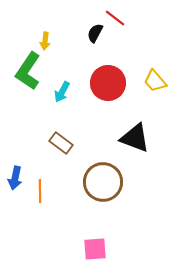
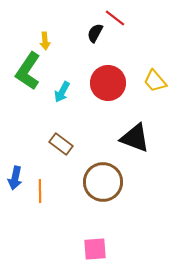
yellow arrow: rotated 12 degrees counterclockwise
brown rectangle: moved 1 px down
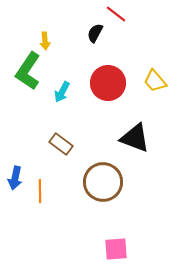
red line: moved 1 px right, 4 px up
pink square: moved 21 px right
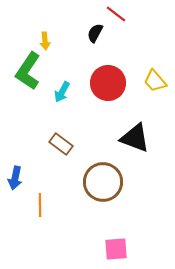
orange line: moved 14 px down
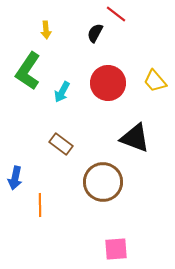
yellow arrow: moved 1 px right, 11 px up
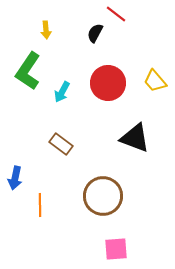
brown circle: moved 14 px down
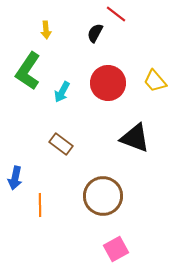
pink square: rotated 25 degrees counterclockwise
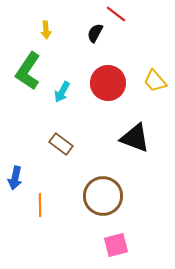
pink square: moved 4 px up; rotated 15 degrees clockwise
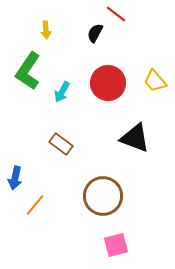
orange line: moved 5 px left; rotated 40 degrees clockwise
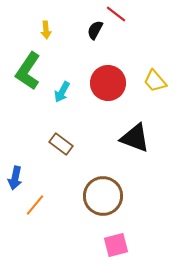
black semicircle: moved 3 px up
